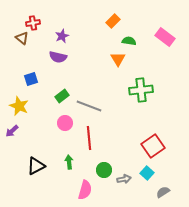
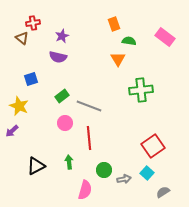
orange rectangle: moved 1 px right, 3 px down; rotated 64 degrees counterclockwise
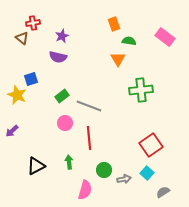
yellow star: moved 2 px left, 11 px up
red square: moved 2 px left, 1 px up
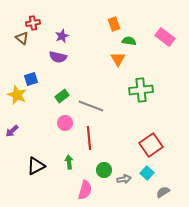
gray line: moved 2 px right
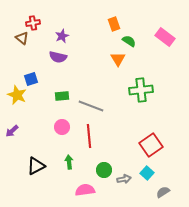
green semicircle: rotated 24 degrees clockwise
green rectangle: rotated 32 degrees clockwise
pink circle: moved 3 px left, 4 px down
red line: moved 2 px up
pink semicircle: rotated 114 degrees counterclockwise
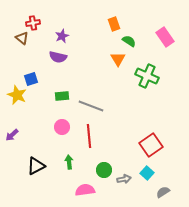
pink rectangle: rotated 18 degrees clockwise
green cross: moved 6 px right, 14 px up; rotated 30 degrees clockwise
purple arrow: moved 4 px down
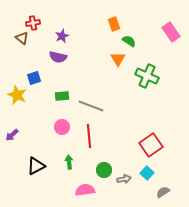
pink rectangle: moved 6 px right, 5 px up
blue square: moved 3 px right, 1 px up
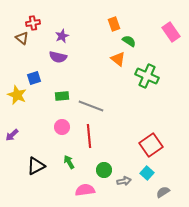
orange triangle: rotated 21 degrees counterclockwise
green arrow: rotated 24 degrees counterclockwise
gray arrow: moved 2 px down
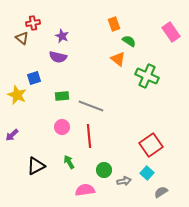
purple star: rotated 24 degrees counterclockwise
gray semicircle: moved 2 px left
